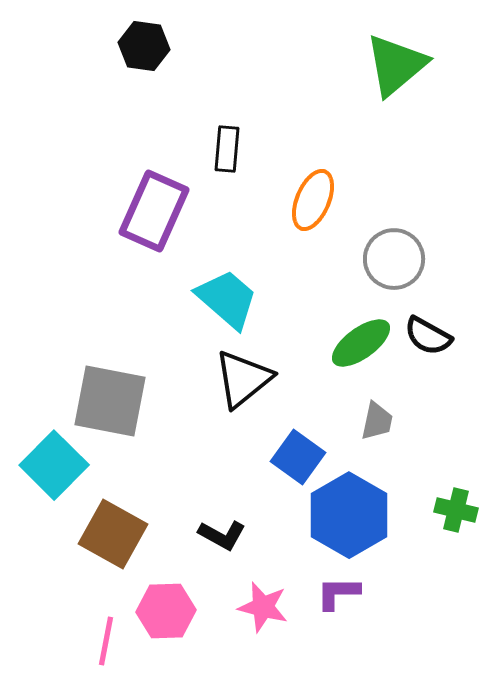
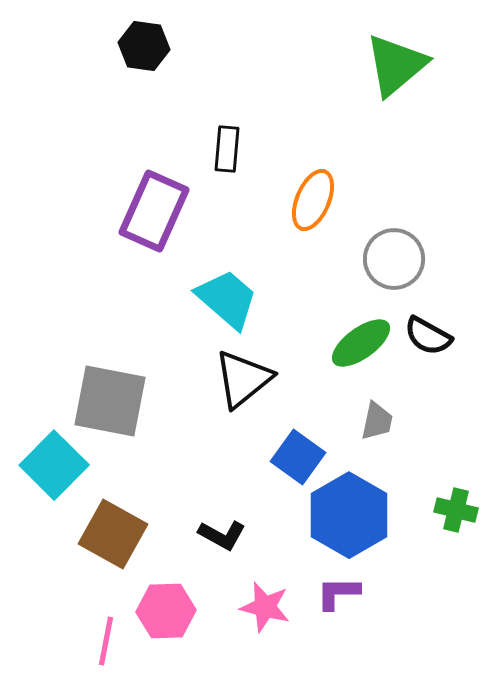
pink star: moved 2 px right
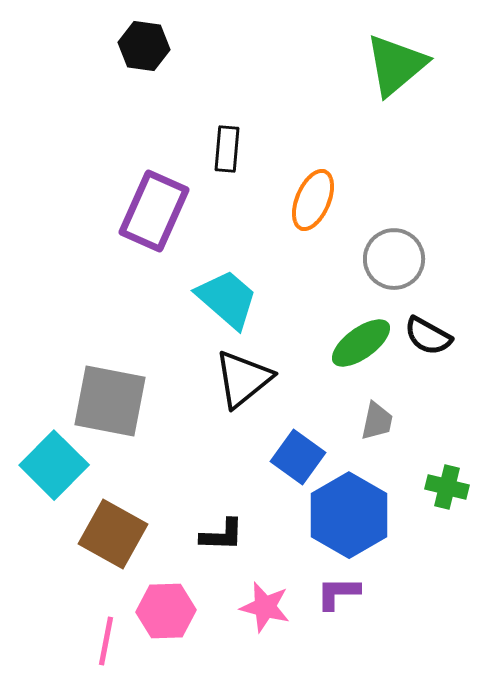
green cross: moved 9 px left, 23 px up
black L-shape: rotated 27 degrees counterclockwise
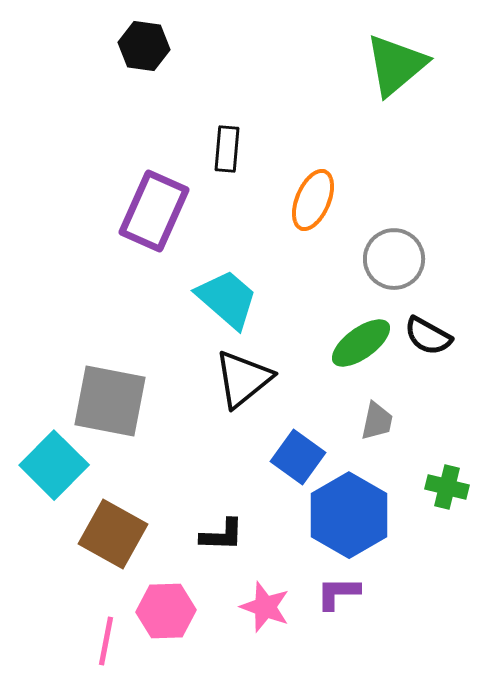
pink star: rotated 6 degrees clockwise
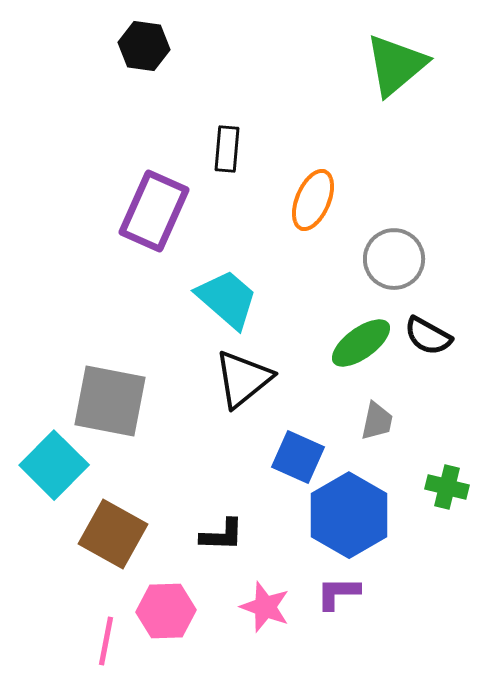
blue square: rotated 12 degrees counterclockwise
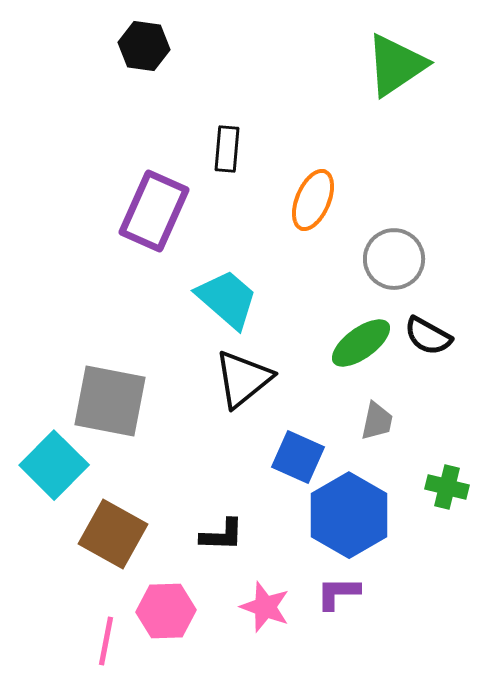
green triangle: rotated 6 degrees clockwise
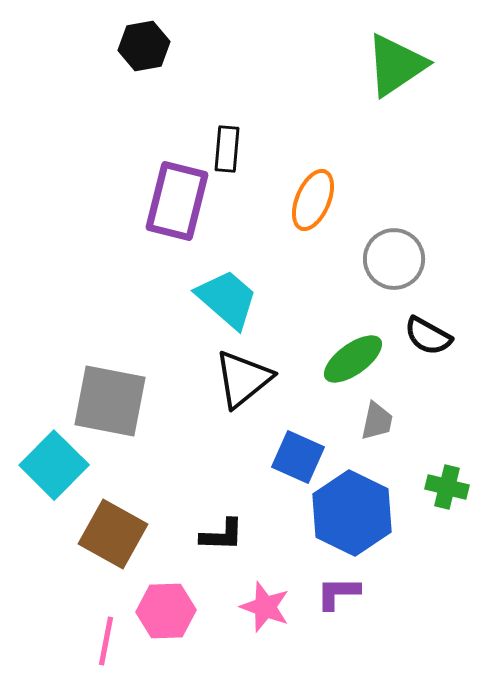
black hexagon: rotated 18 degrees counterclockwise
purple rectangle: moved 23 px right, 10 px up; rotated 10 degrees counterclockwise
green ellipse: moved 8 px left, 16 px down
blue hexagon: moved 3 px right, 2 px up; rotated 4 degrees counterclockwise
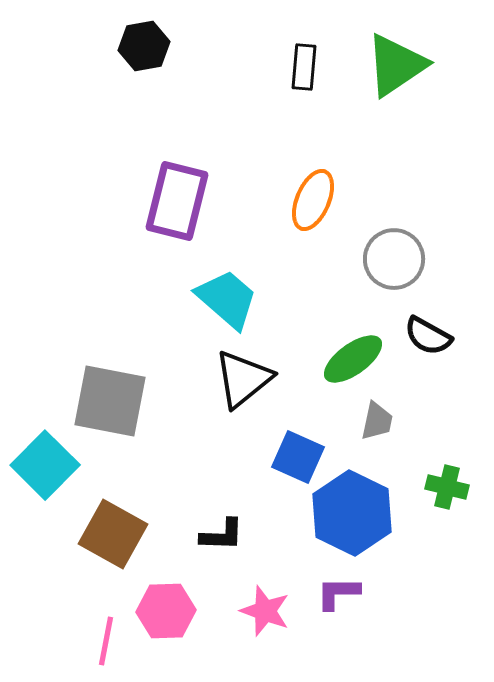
black rectangle: moved 77 px right, 82 px up
cyan square: moved 9 px left
pink star: moved 4 px down
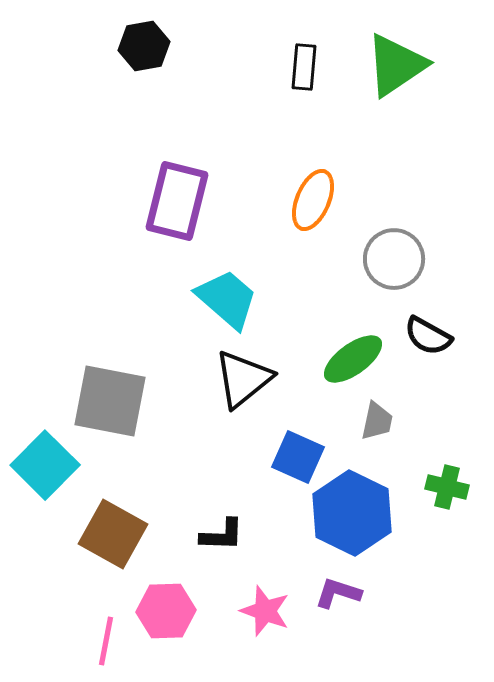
purple L-shape: rotated 18 degrees clockwise
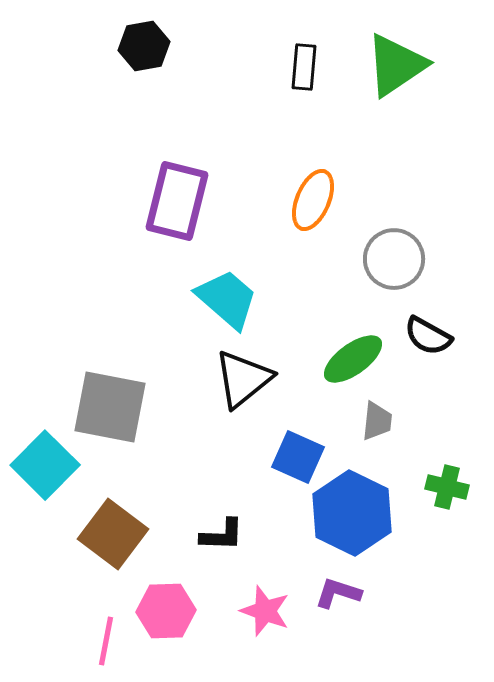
gray square: moved 6 px down
gray trapezoid: rotated 6 degrees counterclockwise
brown square: rotated 8 degrees clockwise
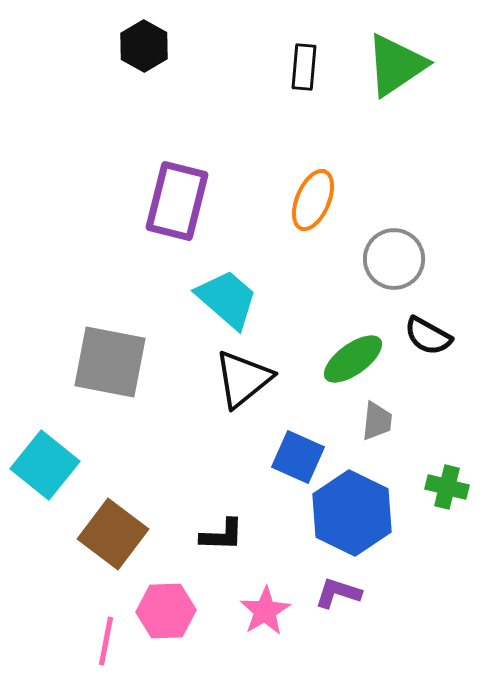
black hexagon: rotated 21 degrees counterclockwise
gray square: moved 45 px up
cyan square: rotated 6 degrees counterclockwise
pink star: rotated 21 degrees clockwise
